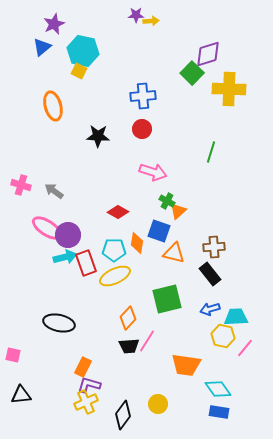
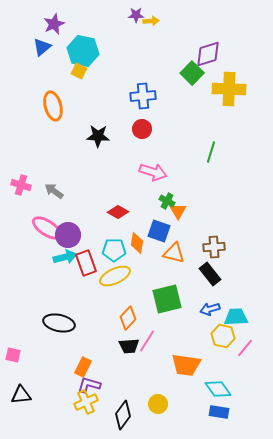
orange triangle at (178, 211): rotated 18 degrees counterclockwise
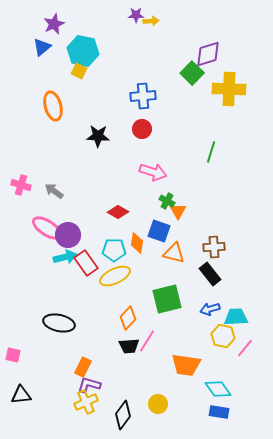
red rectangle at (86, 263): rotated 15 degrees counterclockwise
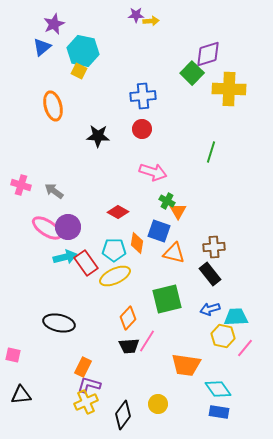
purple circle at (68, 235): moved 8 px up
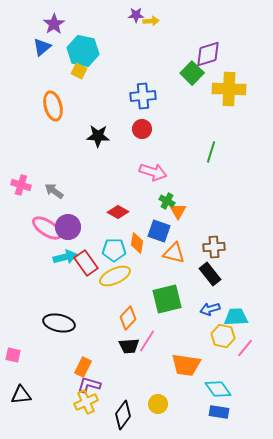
purple star at (54, 24): rotated 10 degrees counterclockwise
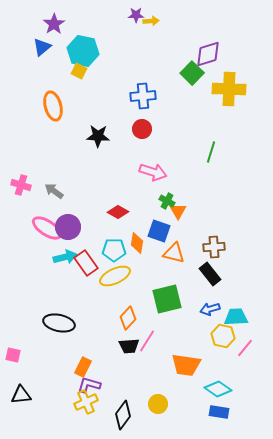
cyan diamond at (218, 389): rotated 20 degrees counterclockwise
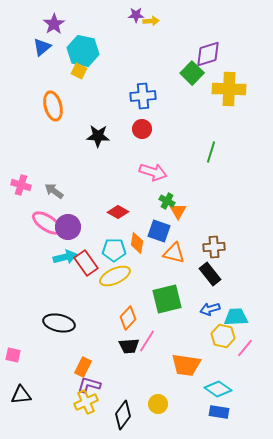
pink ellipse at (47, 228): moved 5 px up
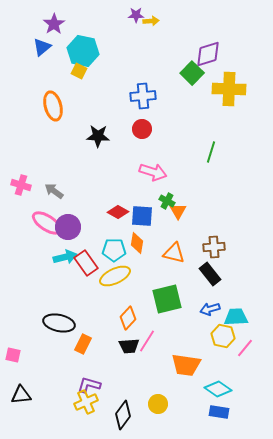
blue square at (159, 231): moved 17 px left, 15 px up; rotated 15 degrees counterclockwise
orange rectangle at (83, 367): moved 23 px up
